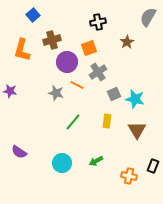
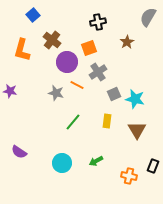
brown cross: rotated 36 degrees counterclockwise
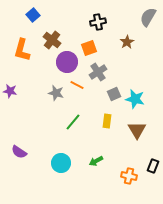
cyan circle: moved 1 px left
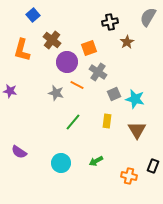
black cross: moved 12 px right
gray cross: rotated 24 degrees counterclockwise
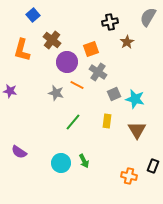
orange square: moved 2 px right, 1 px down
green arrow: moved 12 px left; rotated 88 degrees counterclockwise
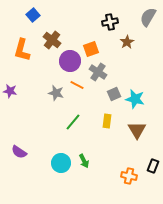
purple circle: moved 3 px right, 1 px up
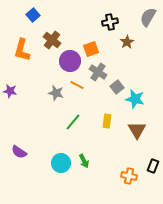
gray square: moved 3 px right, 7 px up; rotated 16 degrees counterclockwise
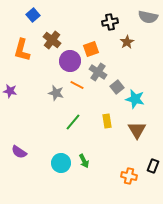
gray semicircle: rotated 108 degrees counterclockwise
yellow rectangle: rotated 16 degrees counterclockwise
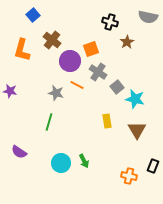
black cross: rotated 28 degrees clockwise
green line: moved 24 px left; rotated 24 degrees counterclockwise
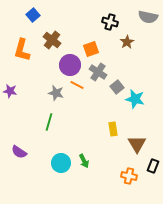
purple circle: moved 4 px down
yellow rectangle: moved 6 px right, 8 px down
brown triangle: moved 14 px down
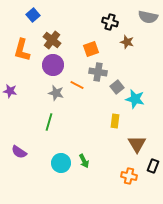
brown star: rotated 24 degrees counterclockwise
purple circle: moved 17 px left
gray cross: rotated 24 degrees counterclockwise
yellow rectangle: moved 2 px right, 8 px up; rotated 16 degrees clockwise
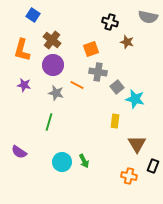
blue square: rotated 16 degrees counterclockwise
purple star: moved 14 px right, 6 px up
cyan circle: moved 1 px right, 1 px up
